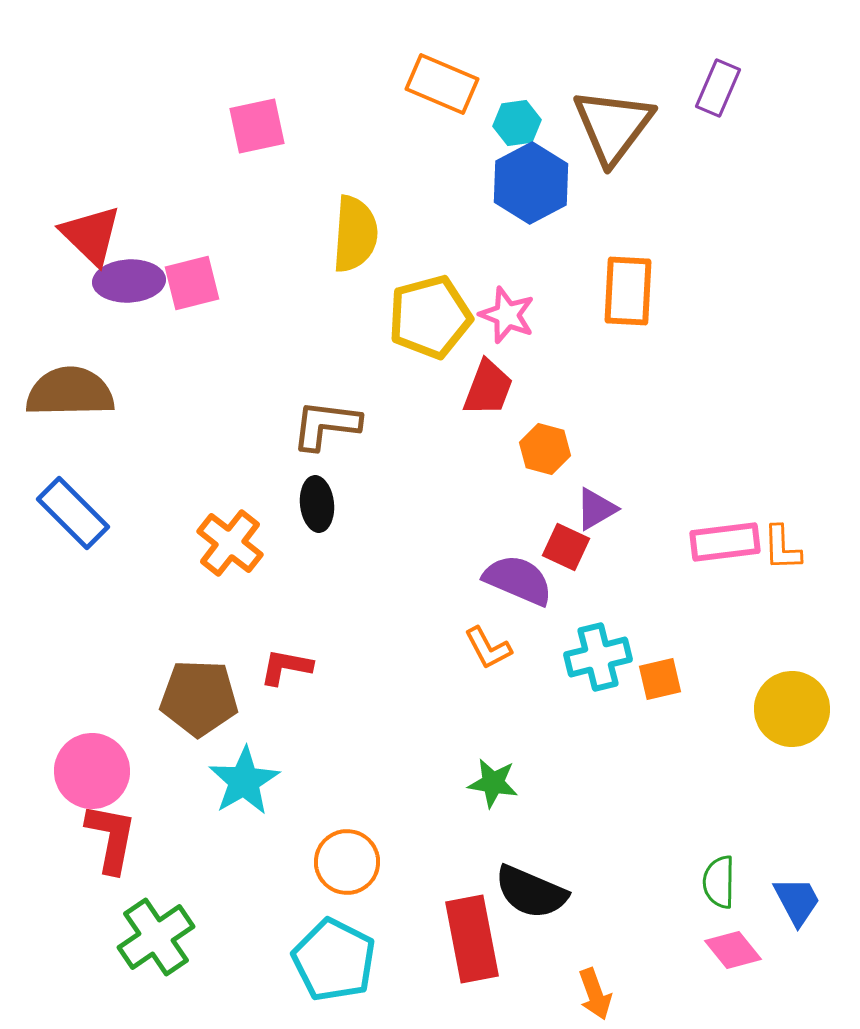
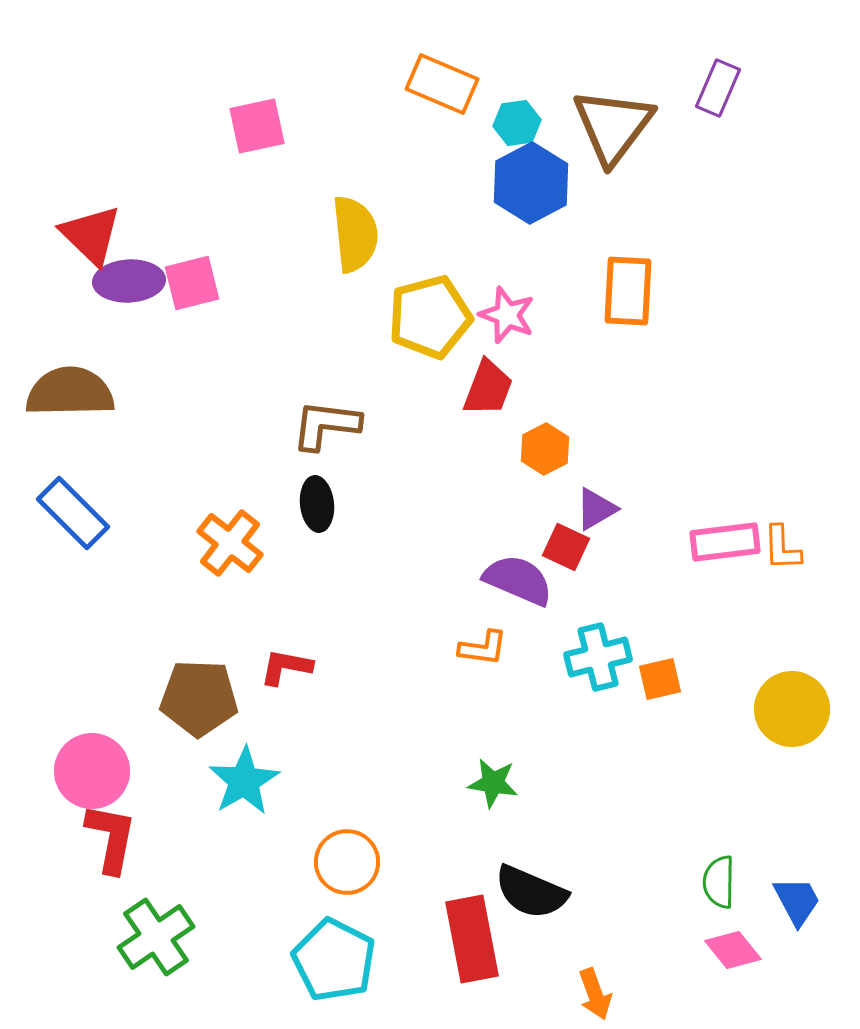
yellow semicircle at (355, 234): rotated 10 degrees counterclockwise
orange hexagon at (545, 449): rotated 18 degrees clockwise
orange L-shape at (488, 648): moved 5 px left; rotated 54 degrees counterclockwise
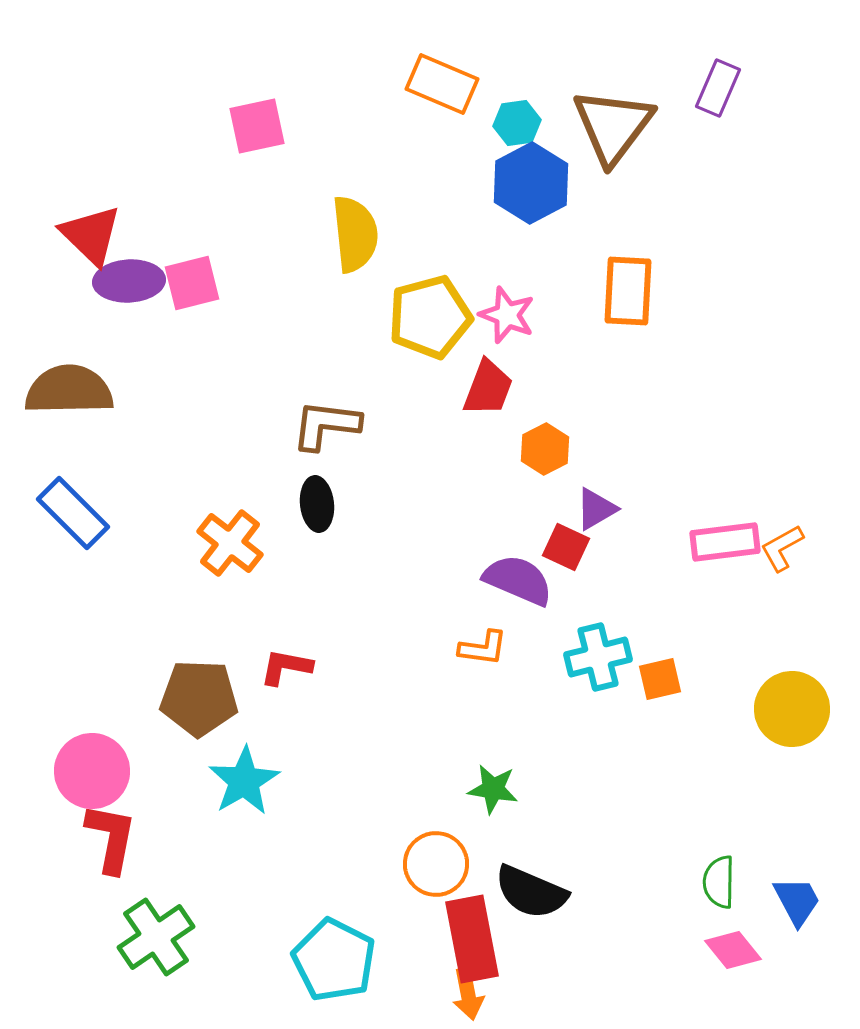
brown semicircle at (70, 392): moved 1 px left, 2 px up
orange L-shape at (782, 548): rotated 63 degrees clockwise
green star at (493, 783): moved 6 px down
orange circle at (347, 862): moved 89 px right, 2 px down
orange arrow at (595, 994): moved 127 px left; rotated 9 degrees clockwise
